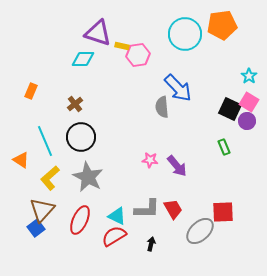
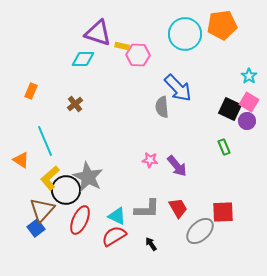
pink hexagon: rotated 10 degrees clockwise
black circle: moved 15 px left, 53 px down
red trapezoid: moved 5 px right, 1 px up
black arrow: rotated 48 degrees counterclockwise
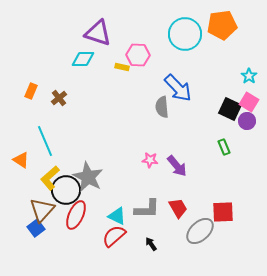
yellow rectangle: moved 21 px down
brown cross: moved 16 px left, 6 px up
red ellipse: moved 4 px left, 5 px up
red semicircle: rotated 10 degrees counterclockwise
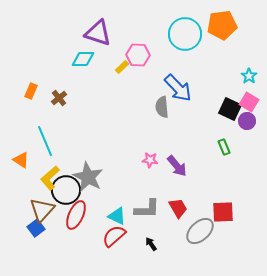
yellow rectangle: rotated 56 degrees counterclockwise
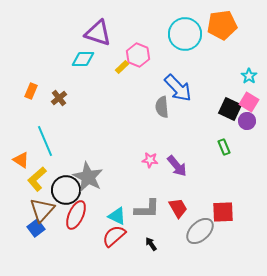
pink hexagon: rotated 20 degrees clockwise
yellow L-shape: moved 13 px left, 1 px down
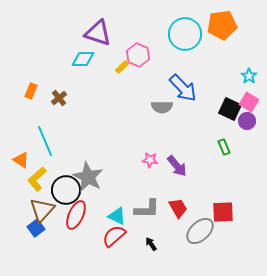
blue arrow: moved 5 px right
gray semicircle: rotated 85 degrees counterclockwise
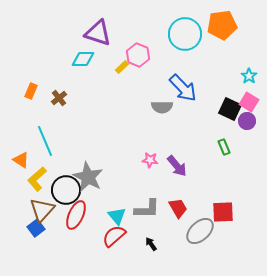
cyan triangle: rotated 24 degrees clockwise
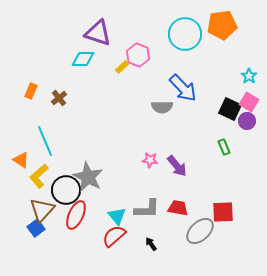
yellow L-shape: moved 2 px right, 3 px up
red trapezoid: rotated 50 degrees counterclockwise
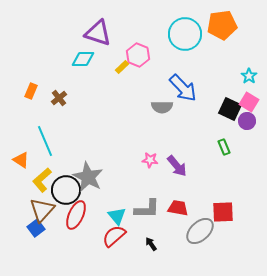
yellow L-shape: moved 3 px right, 4 px down
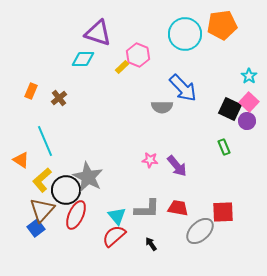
pink square: rotated 12 degrees clockwise
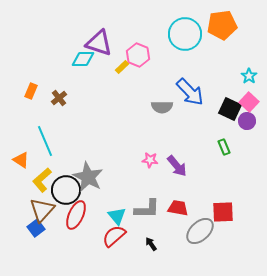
purple triangle: moved 1 px right, 10 px down
blue arrow: moved 7 px right, 4 px down
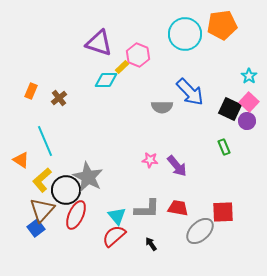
cyan diamond: moved 23 px right, 21 px down
